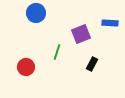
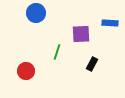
purple square: rotated 18 degrees clockwise
red circle: moved 4 px down
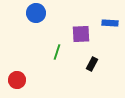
red circle: moved 9 px left, 9 px down
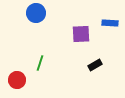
green line: moved 17 px left, 11 px down
black rectangle: moved 3 px right, 1 px down; rotated 32 degrees clockwise
